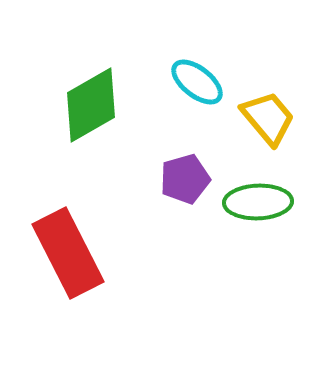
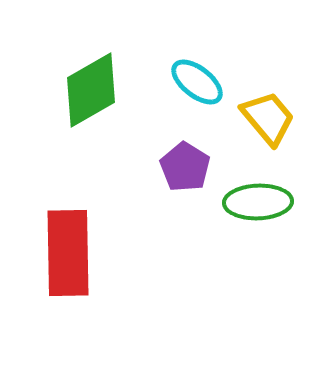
green diamond: moved 15 px up
purple pentagon: moved 12 px up; rotated 24 degrees counterclockwise
red rectangle: rotated 26 degrees clockwise
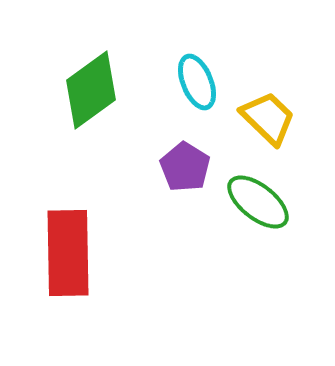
cyan ellipse: rotated 30 degrees clockwise
green diamond: rotated 6 degrees counterclockwise
yellow trapezoid: rotated 6 degrees counterclockwise
green ellipse: rotated 40 degrees clockwise
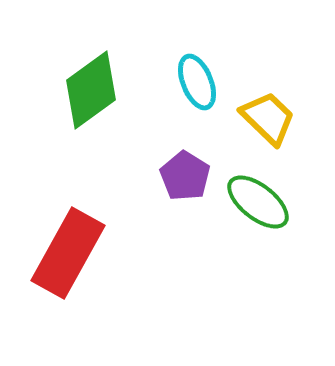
purple pentagon: moved 9 px down
red rectangle: rotated 30 degrees clockwise
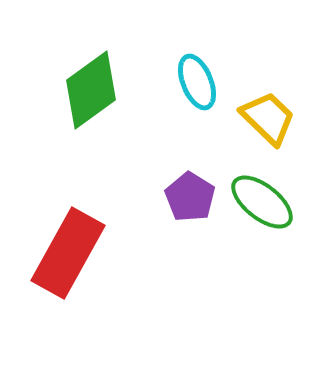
purple pentagon: moved 5 px right, 21 px down
green ellipse: moved 4 px right
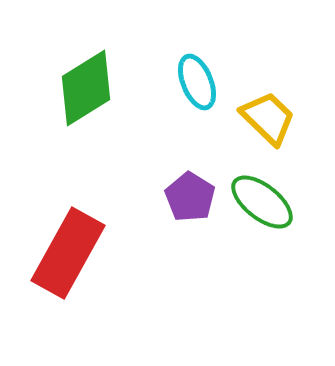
green diamond: moved 5 px left, 2 px up; rotated 4 degrees clockwise
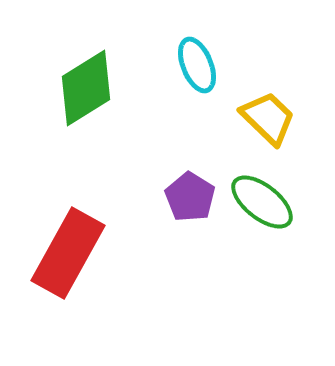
cyan ellipse: moved 17 px up
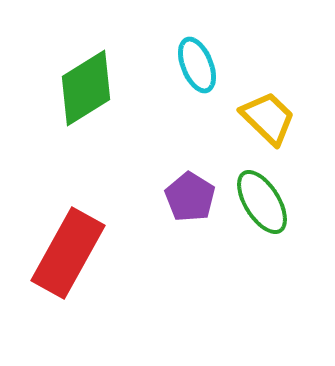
green ellipse: rotated 20 degrees clockwise
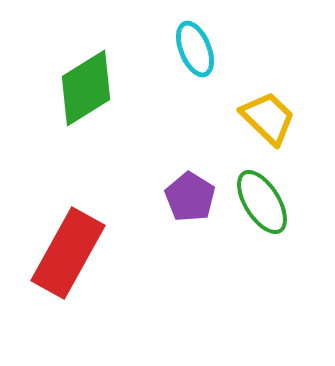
cyan ellipse: moved 2 px left, 16 px up
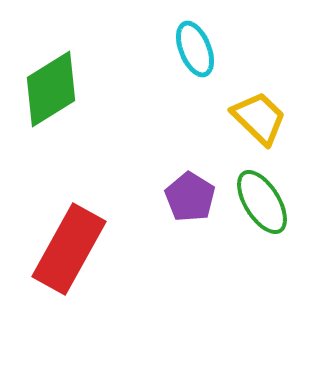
green diamond: moved 35 px left, 1 px down
yellow trapezoid: moved 9 px left
red rectangle: moved 1 px right, 4 px up
